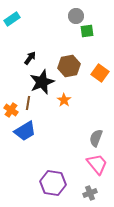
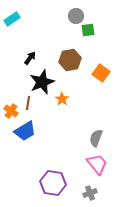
green square: moved 1 px right, 1 px up
brown hexagon: moved 1 px right, 6 px up
orange square: moved 1 px right
orange star: moved 2 px left, 1 px up
orange cross: moved 1 px down
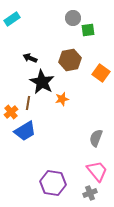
gray circle: moved 3 px left, 2 px down
black arrow: rotated 104 degrees counterclockwise
black star: rotated 20 degrees counterclockwise
orange star: rotated 24 degrees clockwise
orange cross: moved 1 px down; rotated 16 degrees clockwise
pink trapezoid: moved 7 px down
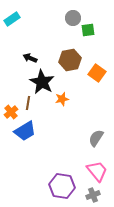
orange square: moved 4 px left
gray semicircle: rotated 12 degrees clockwise
purple hexagon: moved 9 px right, 3 px down
gray cross: moved 3 px right, 2 px down
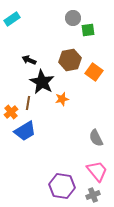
black arrow: moved 1 px left, 2 px down
orange square: moved 3 px left, 1 px up
gray semicircle: rotated 60 degrees counterclockwise
